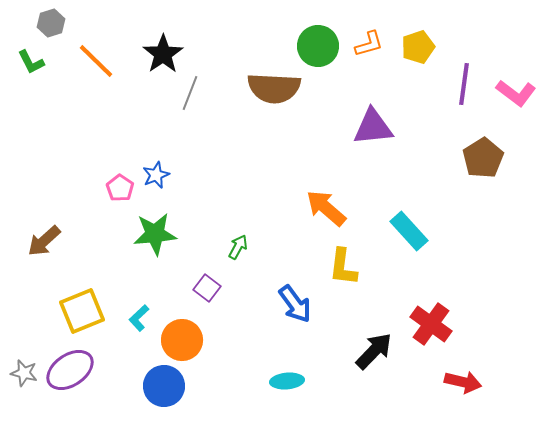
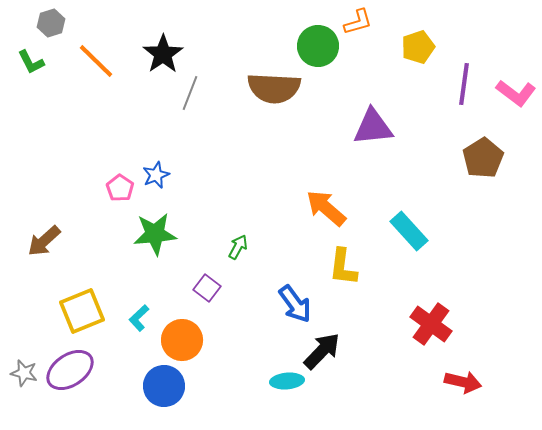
orange L-shape: moved 11 px left, 22 px up
black arrow: moved 52 px left
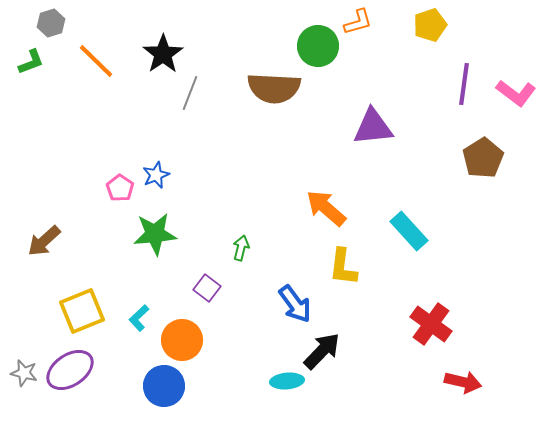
yellow pentagon: moved 12 px right, 22 px up
green L-shape: rotated 84 degrees counterclockwise
green arrow: moved 3 px right, 1 px down; rotated 15 degrees counterclockwise
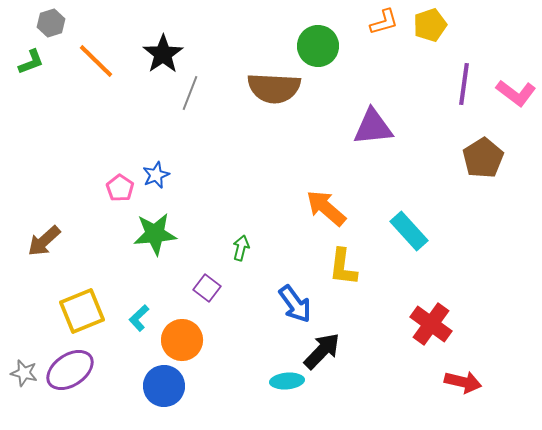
orange L-shape: moved 26 px right
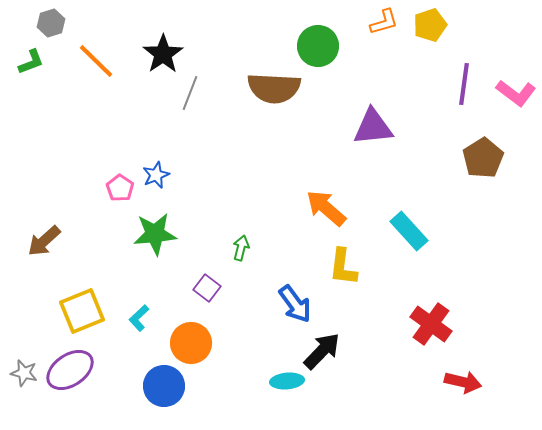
orange circle: moved 9 px right, 3 px down
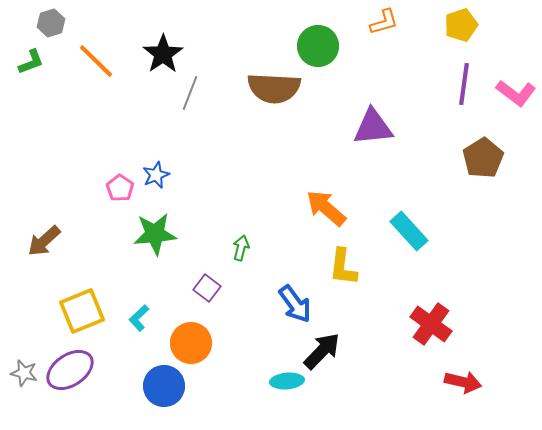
yellow pentagon: moved 31 px right
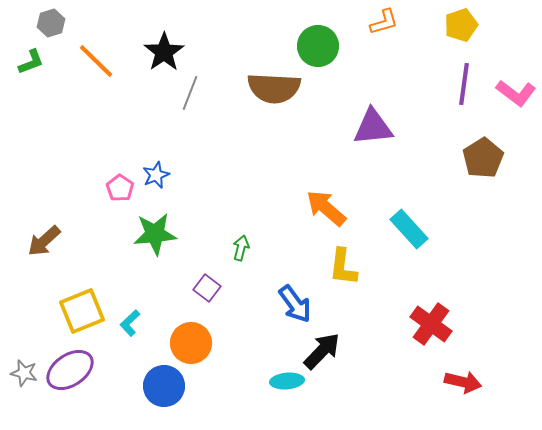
black star: moved 1 px right, 2 px up
cyan rectangle: moved 2 px up
cyan L-shape: moved 9 px left, 5 px down
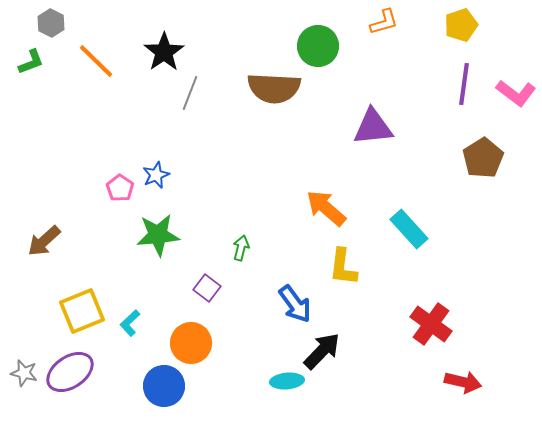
gray hexagon: rotated 16 degrees counterclockwise
green star: moved 3 px right, 1 px down
purple ellipse: moved 2 px down
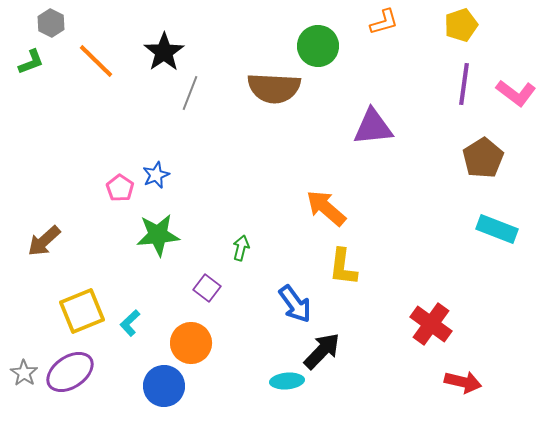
cyan rectangle: moved 88 px right; rotated 27 degrees counterclockwise
gray star: rotated 20 degrees clockwise
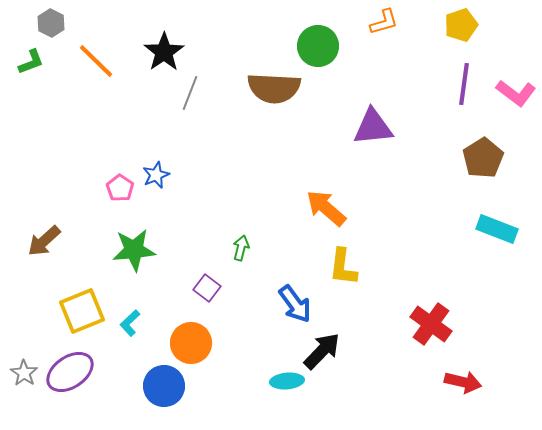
green star: moved 24 px left, 15 px down
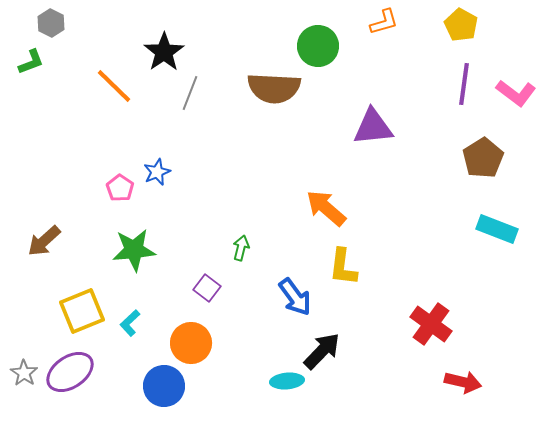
yellow pentagon: rotated 24 degrees counterclockwise
orange line: moved 18 px right, 25 px down
blue star: moved 1 px right, 3 px up
blue arrow: moved 7 px up
